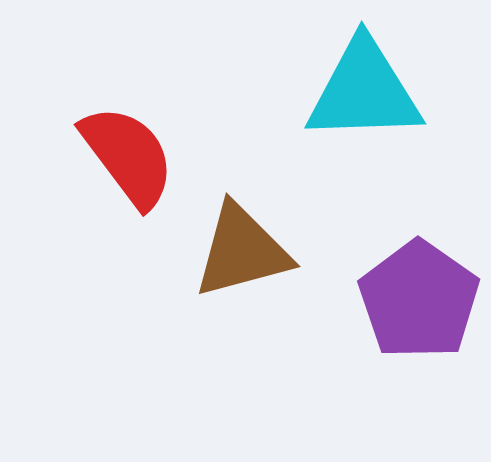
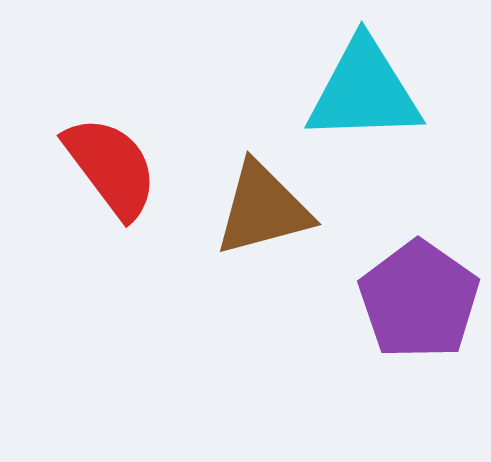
red semicircle: moved 17 px left, 11 px down
brown triangle: moved 21 px right, 42 px up
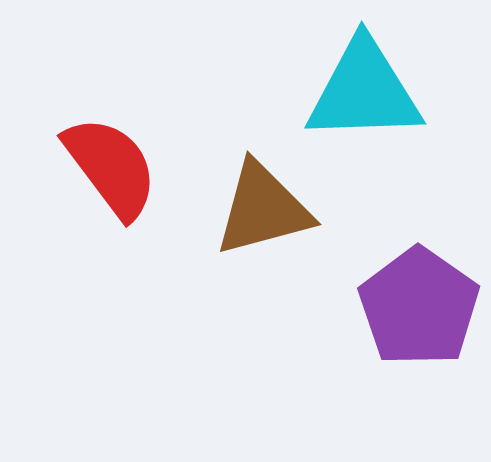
purple pentagon: moved 7 px down
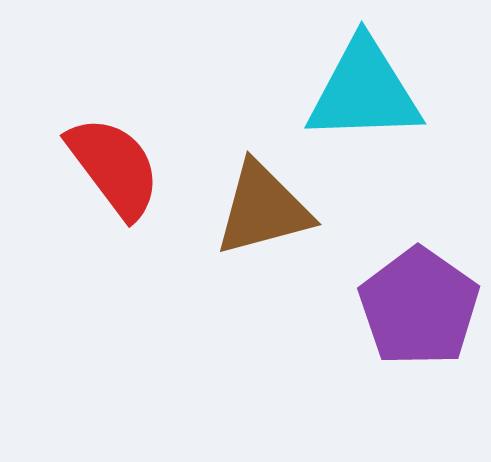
red semicircle: moved 3 px right
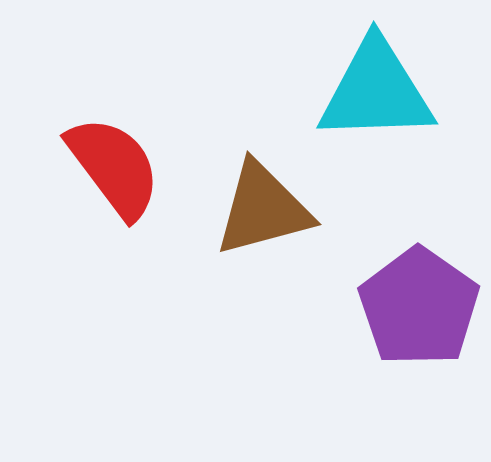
cyan triangle: moved 12 px right
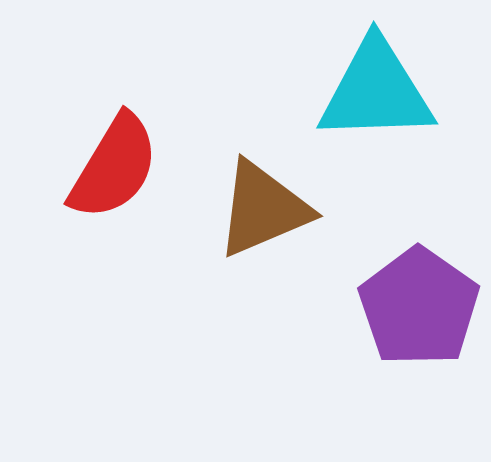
red semicircle: rotated 68 degrees clockwise
brown triangle: rotated 8 degrees counterclockwise
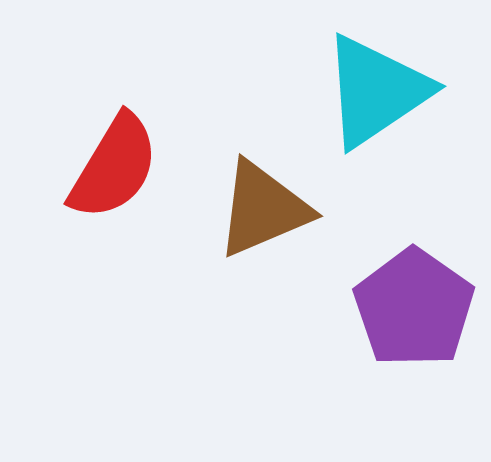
cyan triangle: rotated 32 degrees counterclockwise
purple pentagon: moved 5 px left, 1 px down
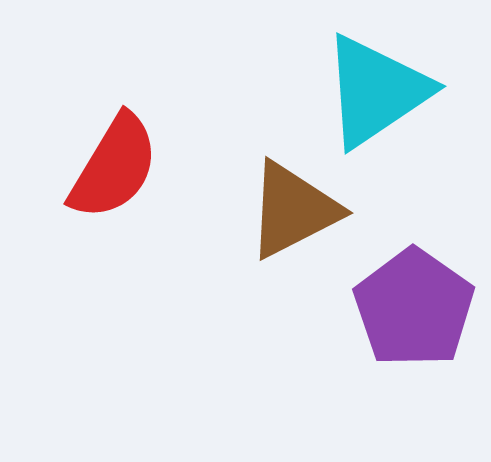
brown triangle: moved 30 px right, 1 px down; rotated 4 degrees counterclockwise
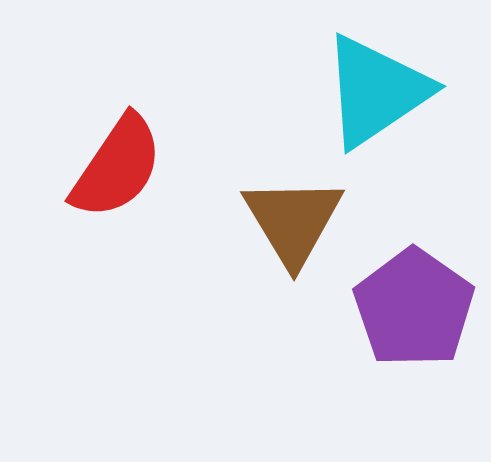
red semicircle: moved 3 px right; rotated 3 degrees clockwise
brown triangle: moved 11 px down; rotated 34 degrees counterclockwise
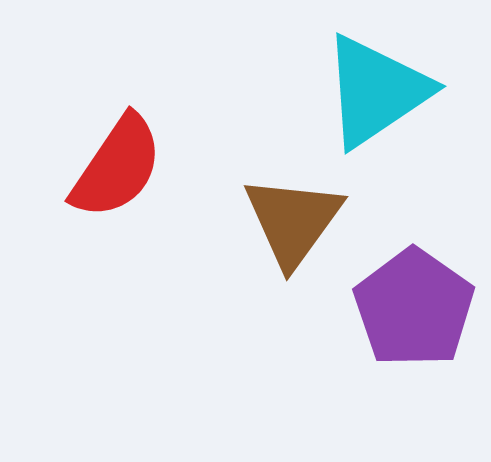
brown triangle: rotated 7 degrees clockwise
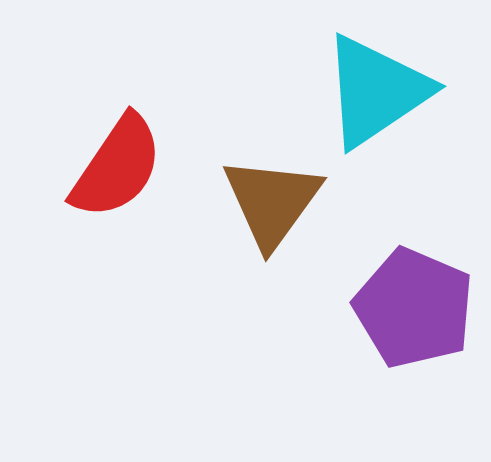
brown triangle: moved 21 px left, 19 px up
purple pentagon: rotated 12 degrees counterclockwise
